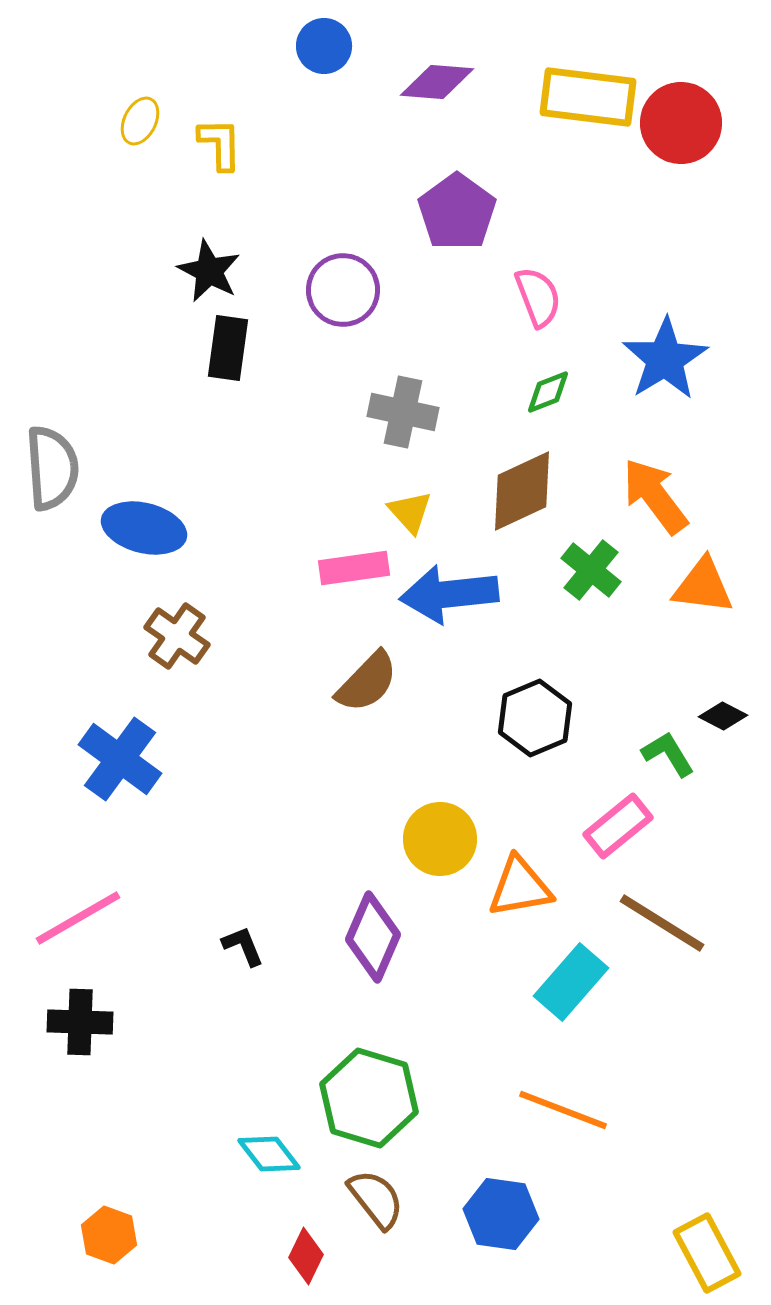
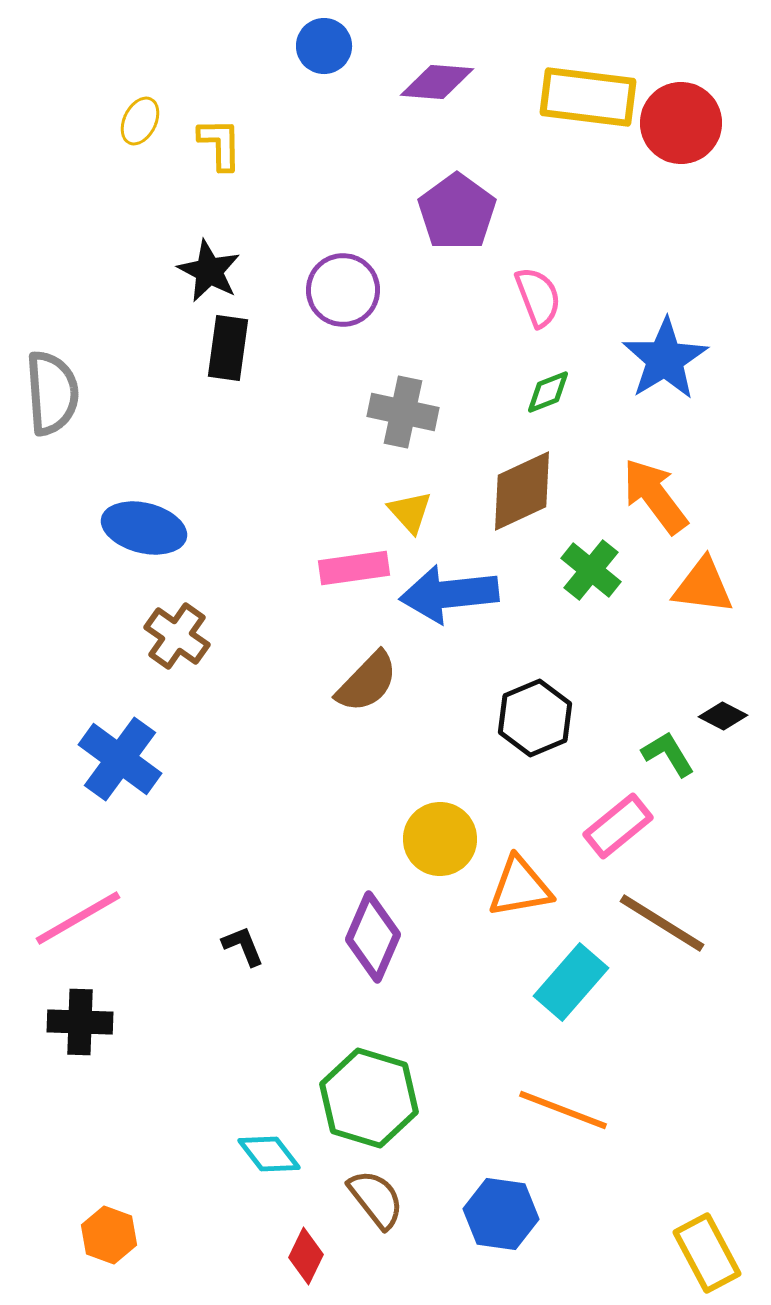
gray semicircle at (52, 468): moved 75 px up
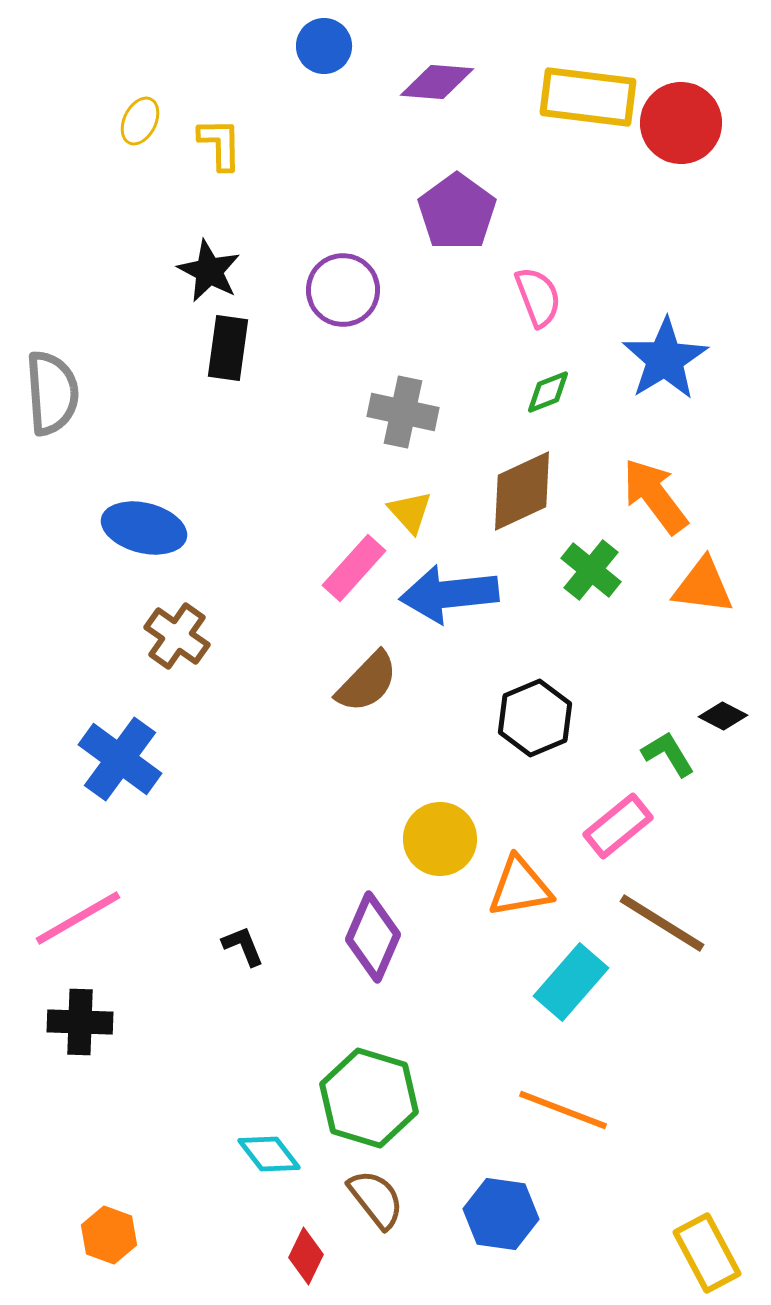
pink rectangle at (354, 568): rotated 40 degrees counterclockwise
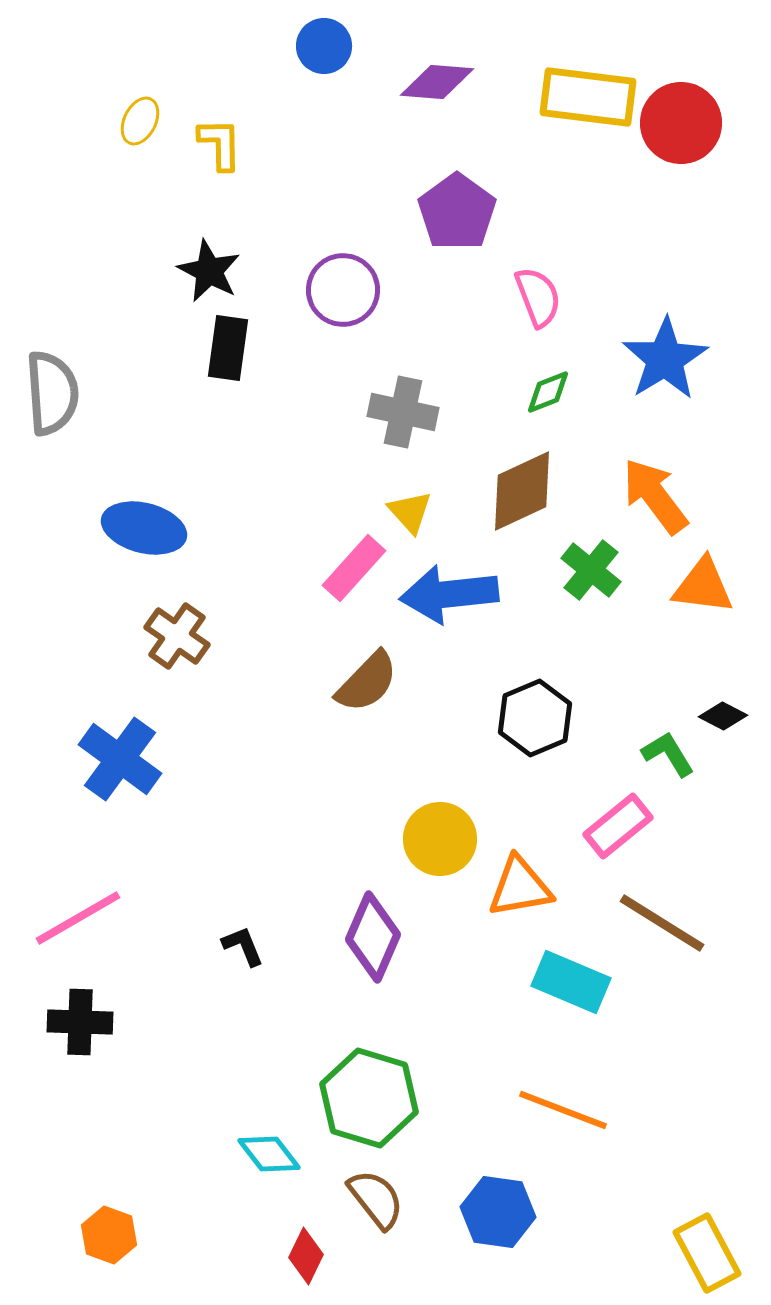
cyan rectangle at (571, 982): rotated 72 degrees clockwise
blue hexagon at (501, 1214): moved 3 px left, 2 px up
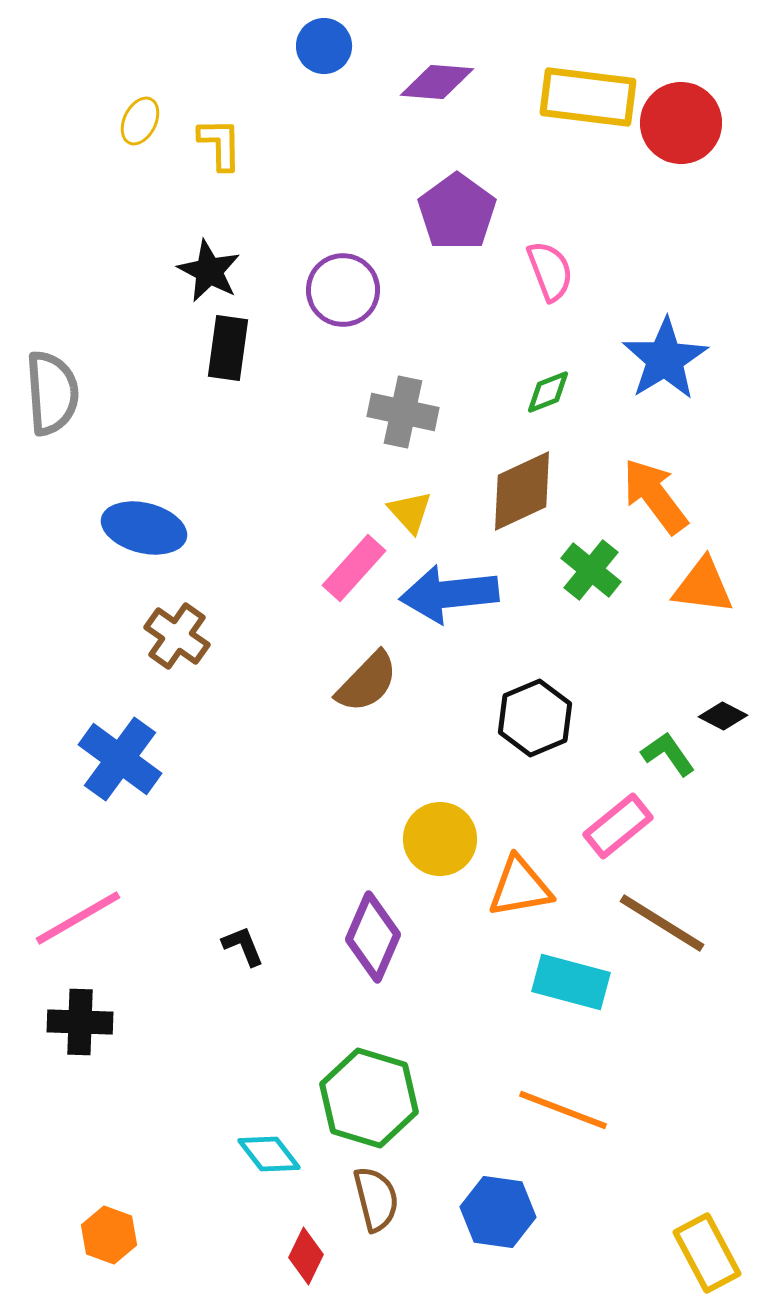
pink semicircle at (538, 297): moved 12 px right, 26 px up
green L-shape at (668, 754): rotated 4 degrees counterclockwise
cyan rectangle at (571, 982): rotated 8 degrees counterclockwise
brown semicircle at (376, 1199): rotated 24 degrees clockwise
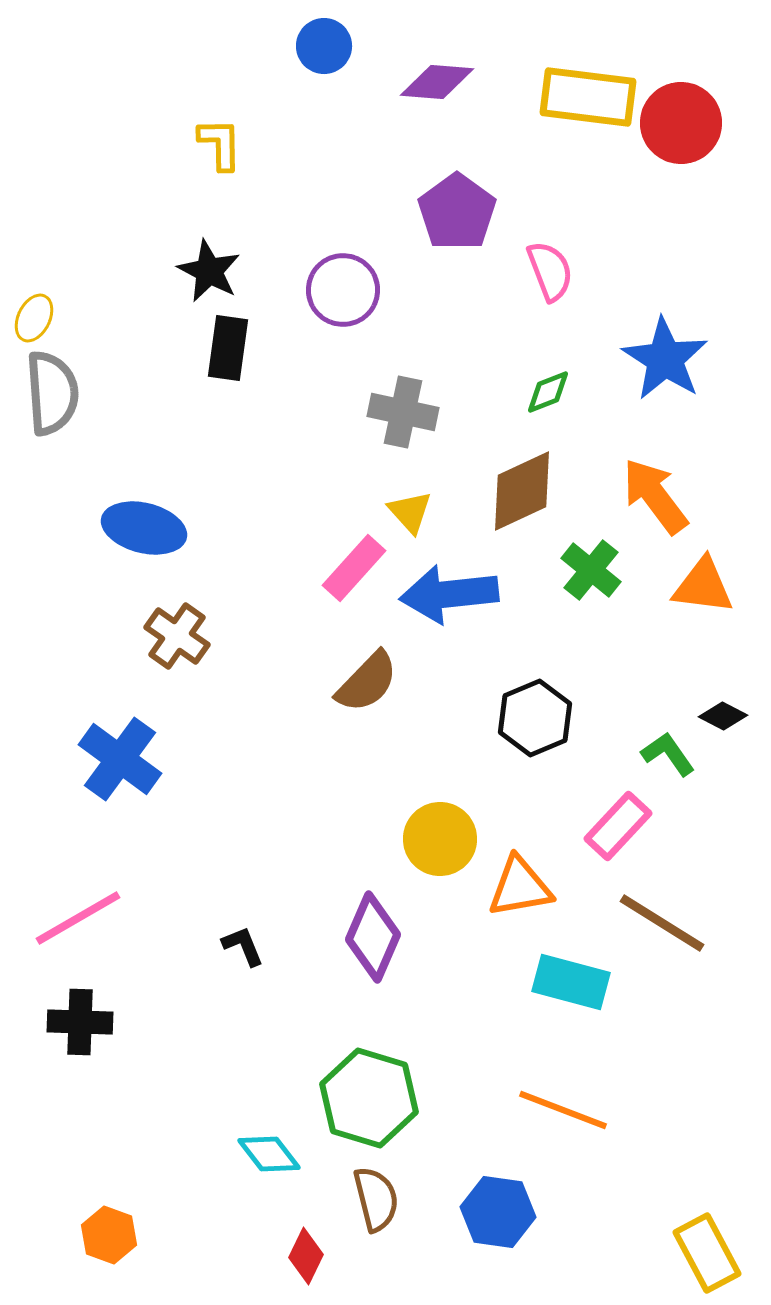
yellow ellipse at (140, 121): moved 106 px left, 197 px down
blue star at (665, 359): rotated 8 degrees counterclockwise
pink rectangle at (618, 826): rotated 8 degrees counterclockwise
